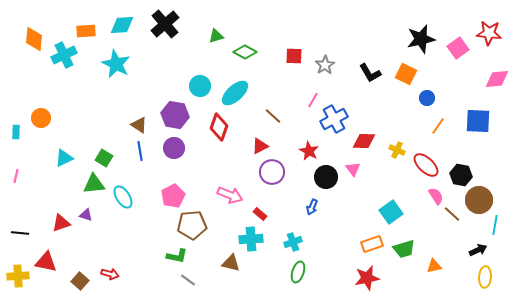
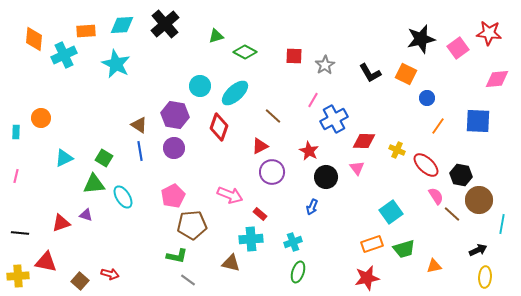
pink triangle at (353, 169): moved 4 px right, 1 px up
cyan line at (495, 225): moved 7 px right, 1 px up
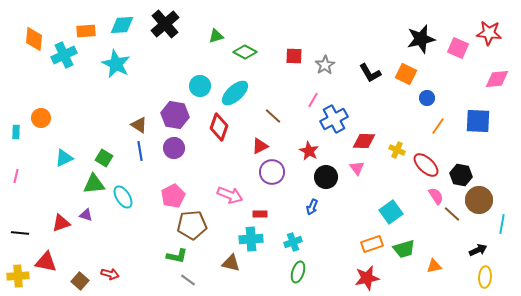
pink square at (458, 48): rotated 30 degrees counterclockwise
red rectangle at (260, 214): rotated 40 degrees counterclockwise
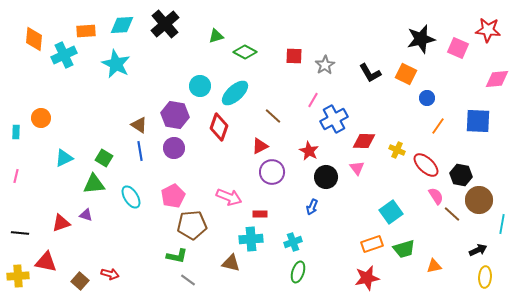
red star at (489, 33): moved 1 px left, 3 px up
pink arrow at (230, 195): moved 1 px left, 2 px down
cyan ellipse at (123, 197): moved 8 px right
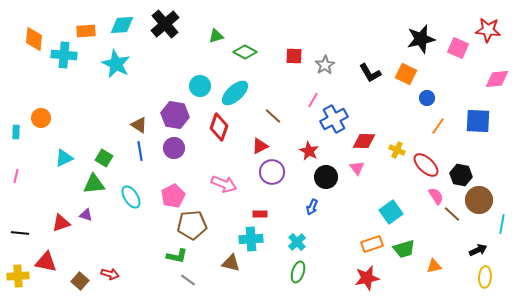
cyan cross at (64, 55): rotated 30 degrees clockwise
pink arrow at (229, 197): moved 5 px left, 13 px up
cyan cross at (293, 242): moved 4 px right; rotated 24 degrees counterclockwise
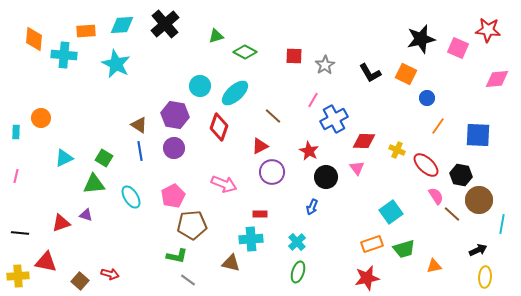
blue square at (478, 121): moved 14 px down
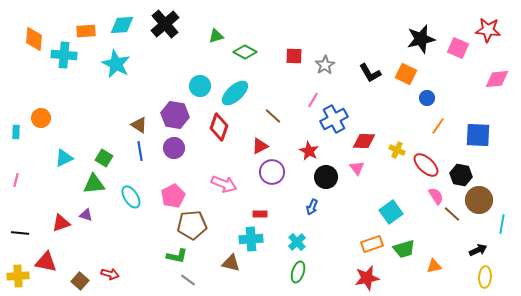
pink line at (16, 176): moved 4 px down
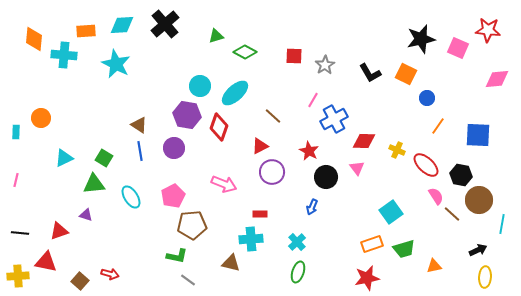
purple hexagon at (175, 115): moved 12 px right
red triangle at (61, 223): moved 2 px left, 8 px down
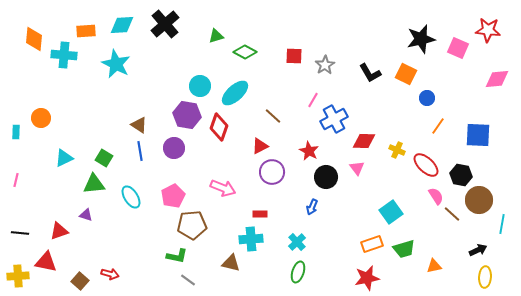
pink arrow at (224, 184): moved 1 px left, 4 px down
